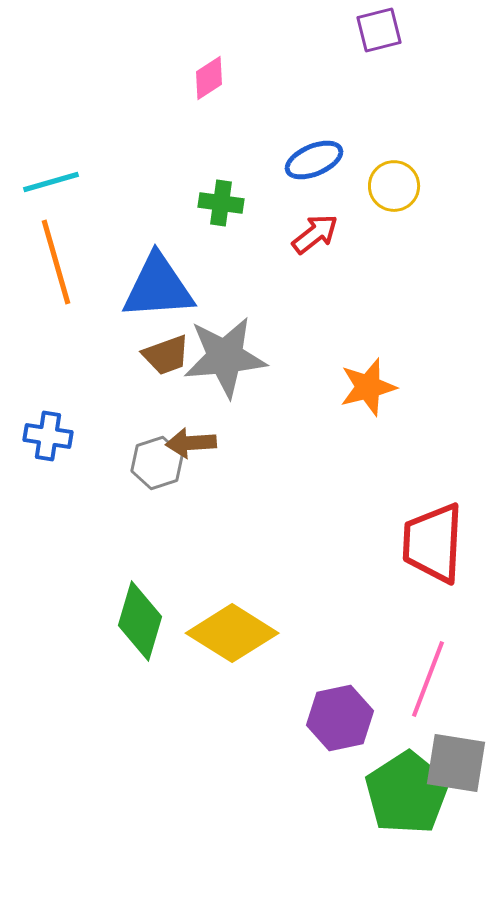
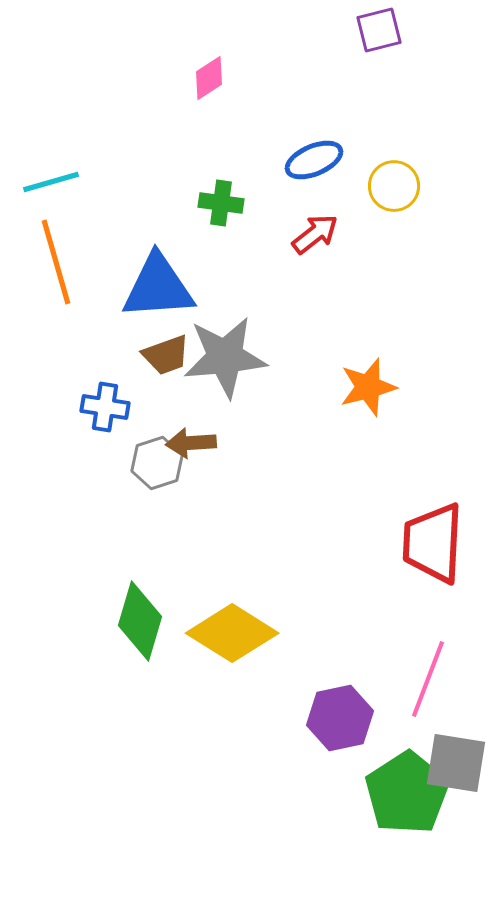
blue cross: moved 57 px right, 29 px up
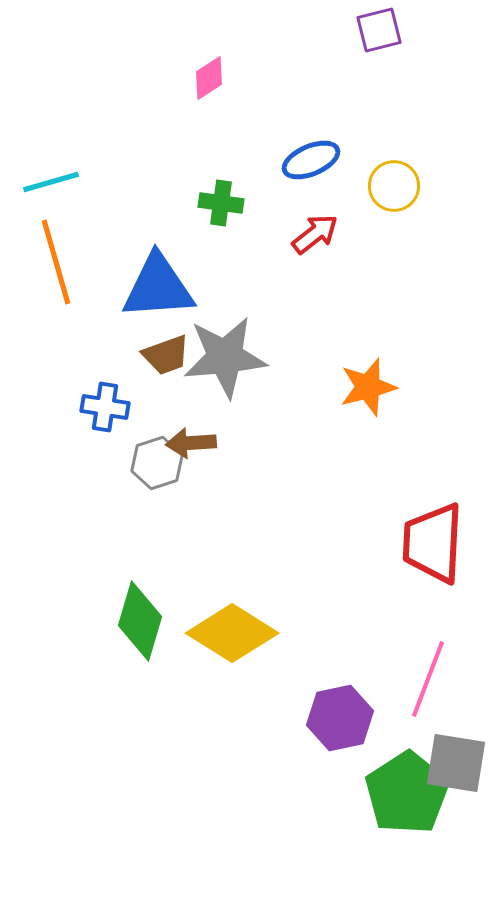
blue ellipse: moved 3 px left
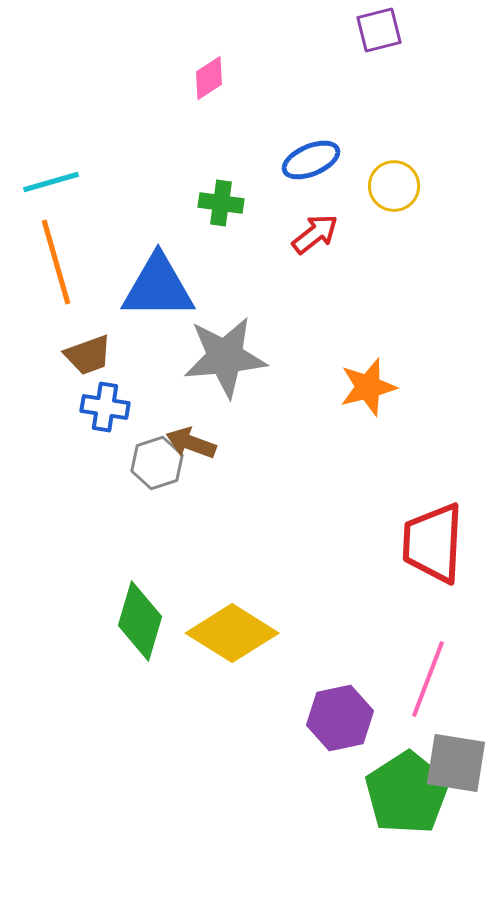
blue triangle: rotated 4 degrees clockwise
brown trapezoid: moved 78 px left
brown arrow: rotated 24 degrees clockwise
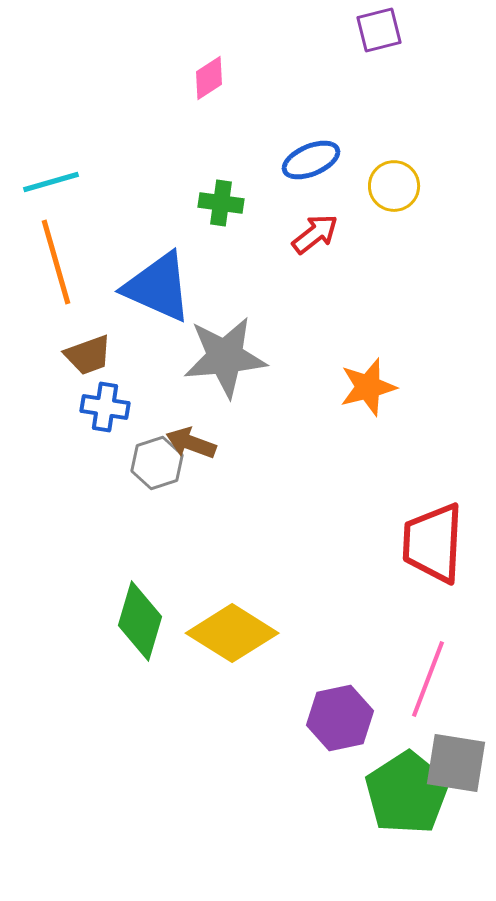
blue triangle: rotated 24 degrees clockwise
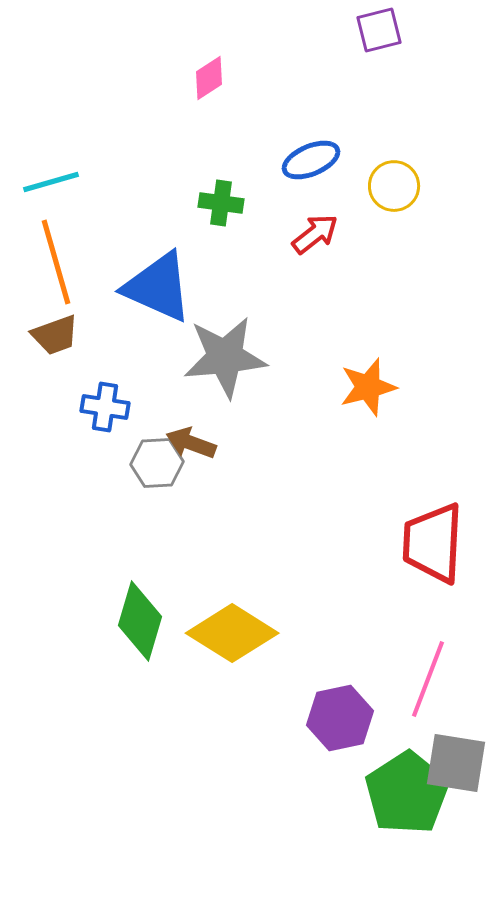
brown trapezoid: moved 33 px left, 20 px up
gray hexagon: rotated 15 degrees clockwise
